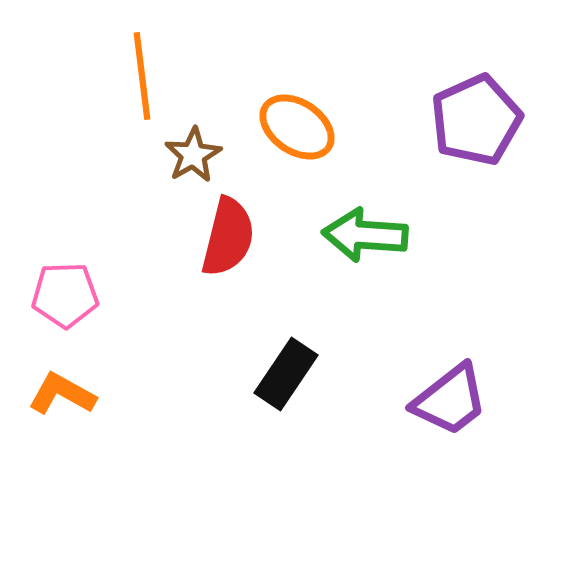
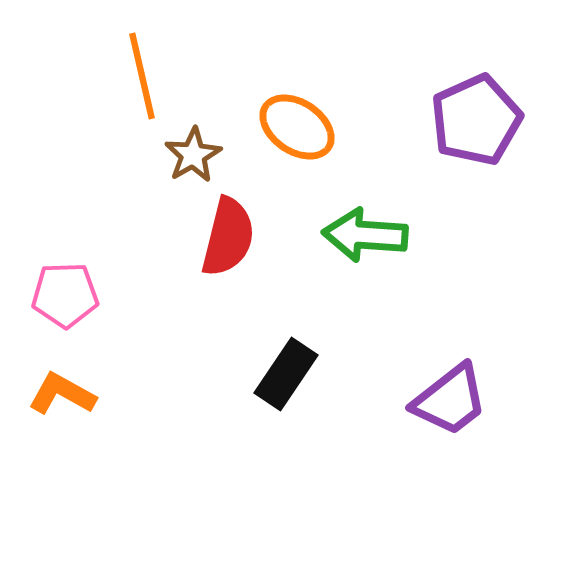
orange line: rotated 6 degrees counterclockwise
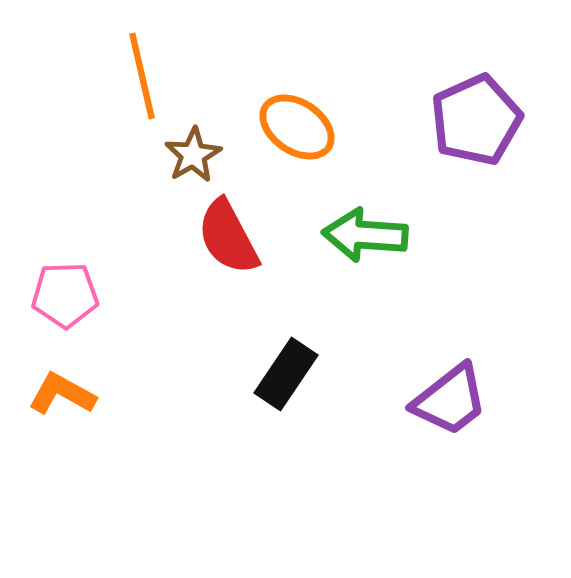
red semicircle: rotated 138 degrees clockwise
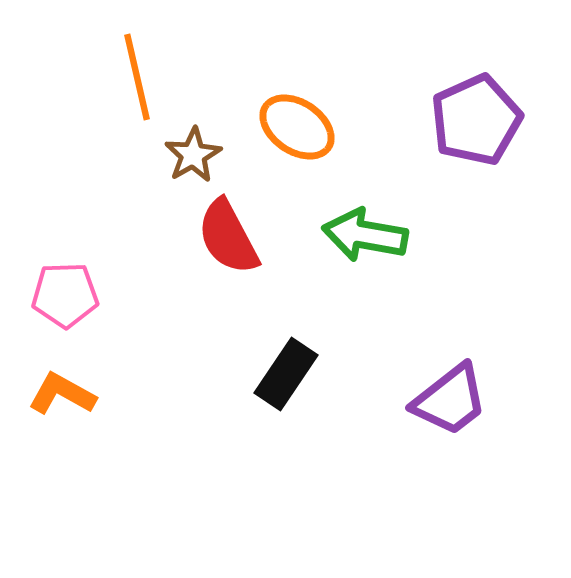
orange line: moved 5 px left, 1 px down
green arrow: rotated 6 degrees clockwise
